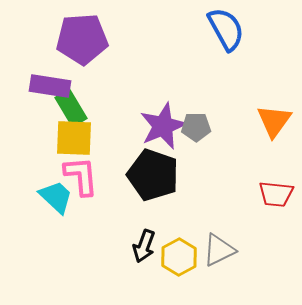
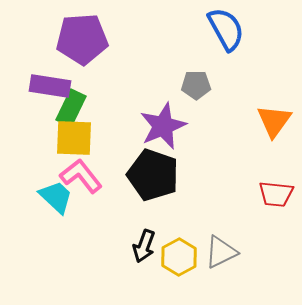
green rectangle: rotated 57 degrees clockwise
gray pentagon: moved 42 px up
pink L-shape: rotated 33 degrees counterclockwise
gray triangle: moved 2 px right, 2 px down
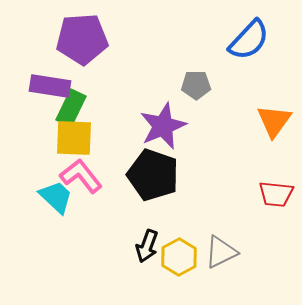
blue semicircle: moved 23 px right, 11 px down; rotated 72 degrees clockwise
black arrow: moved 3 px right
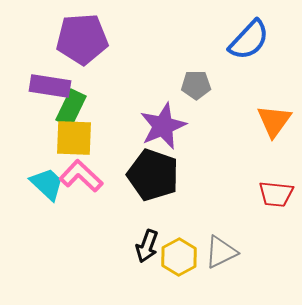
pink L-shape: rotated 9 degrees counterclockwise
cyan trapezoid: moved 9 px left, 13 px up
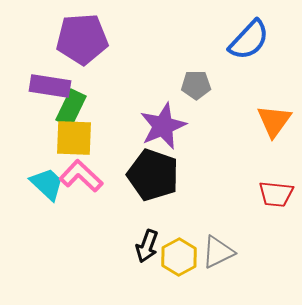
gray triangle: moved 3 px left
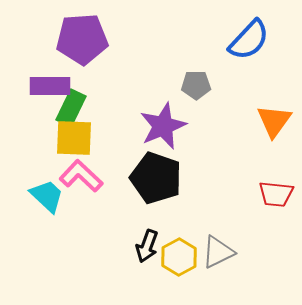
purple rectangle: rotated 9 degrees counterclockwise
black pentagon: moved 3 px right, 3 px down
cyan trapezoid: moved 12 px down
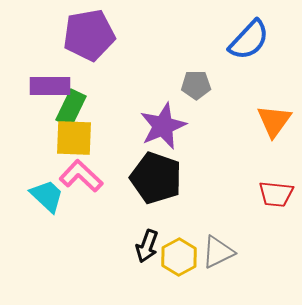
purple pentagon: moved 7 px right, 4 px up; rotated 6 degrees counterclockwise
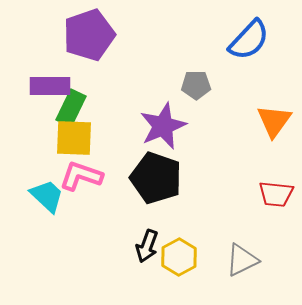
purple pentagon: rotated 9 degrees counterclockwise
pink L-shape: rotated 24 degrees counterclockwise
gray triangle: moved 24 px right, 8 px down
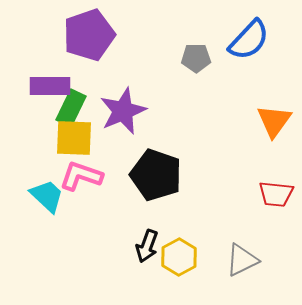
gray pentagon: moved 27 px up
purple star: moved 40 px left, 15 px up
black pentagon: moved 3 px up
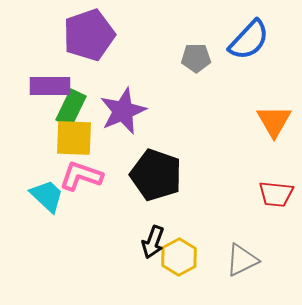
orange triangle: rotated 6 degrees counterclockwise
black arrow: moved 6 px right, 4 px up
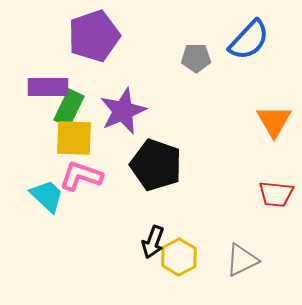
purple pentagon: moved 5 px right, 1 px down
purple rectangle: moved 2 px left, 1 px down
green rectangle: moved 2 px left
black pentagon: moved 10 px up
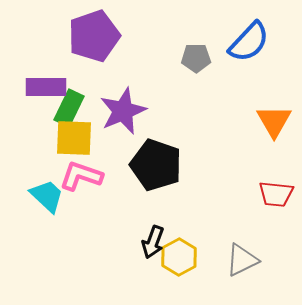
blue semicircle: moved 2 px down
purple rectangle: moved 2 px left
